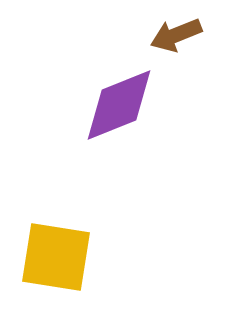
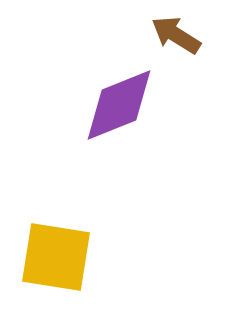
brown arrow: rotated 54 degrees clockwise
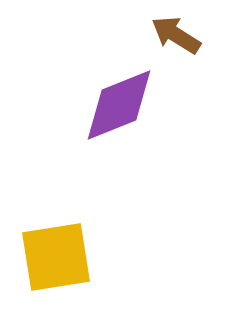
yellow square: rotated 18 degrees counterclockwise
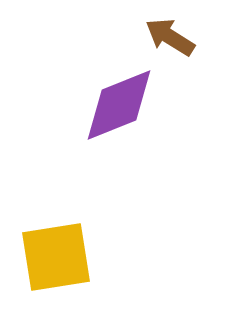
brown arrow: moved 6 px left, 2 px down
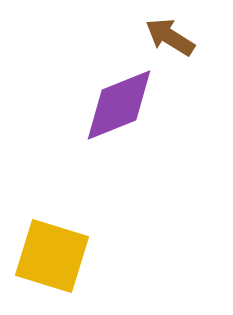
yellow square: moved 4 px left, 1 px up; rotated 26 degrees clockwise
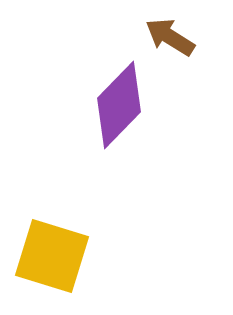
purple diamond: rotated 24 degrees counterclockwise
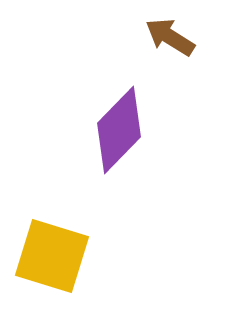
purple diamond: moved 25 px down
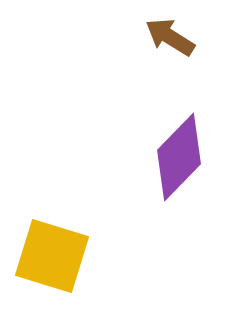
purple diamond: moved 60 px right, 27 px down
